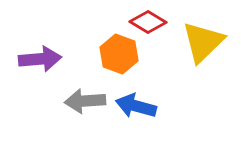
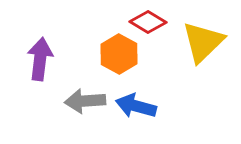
orange hexagon: rotated 9 degrees clockwise
purple arrow: rotated 78 degrees counterclockwise
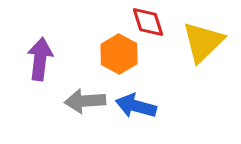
red diamond: rotated 42 degrees clockwise
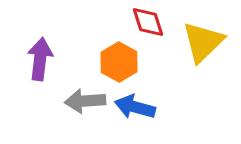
orange hexagon: moved 8 px down
blue arrow: moved 1 px left, 1 px down
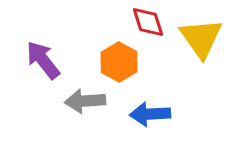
yellow triangle: moved 2 px left, 4 px up; rotated 21 degrees counterclockwise
purple arrow: moved 3 px right, 1 px down; rotated 45 degrees counterclockwise
blue arrow: moved 15 px right, 7 px down; rotated 18 degrees counterclockwise
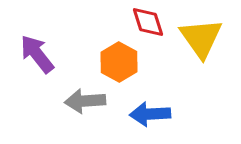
purple arrow: moved 6 px left, 6 px up
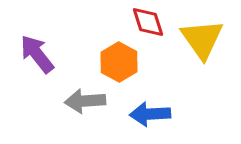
yellow triangle: moved 1 px right, 1 px down
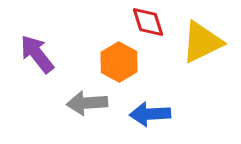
yellow triangle: moved 3 px down; rotated 39 degrees clockwise
gray arrow: moved 2 px right, 2 px down
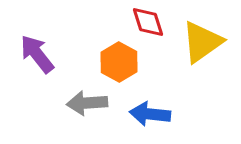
yellow triangle: rotated 9 degrees counterclockwise
blue arrow: rotated 9 degrees clockwise
